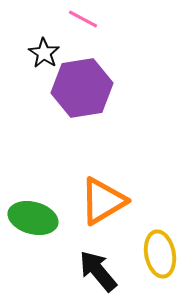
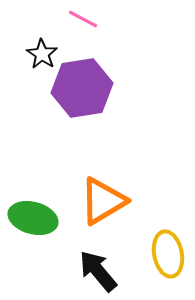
black star: moved 2 px left, 1 px down
yellow ellipse: moved 8 px right
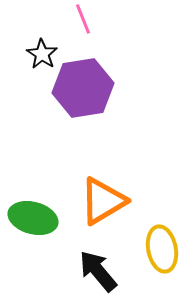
pink line: rotated 40 degrees clockwise
purple hexagon: moved 1 px right
yellow ellipse: moved 6 px left, 5 px up
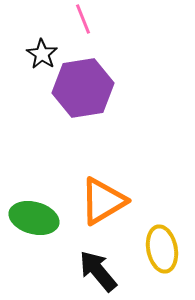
green ellipse: moved 1 px right
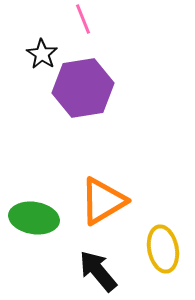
green ellipse: rotated 6 degrees counterclockwise
yellow ellipse: moved 1 px right
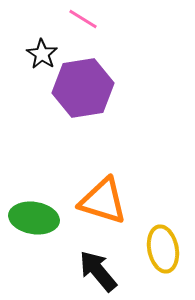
pink line: rotated 36 degrees counterclockwise
orange triangle: rotated 48 degrees clockwise
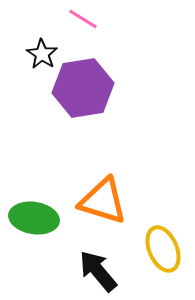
yellow ellipse: rotated 12 degrees counterclockwise
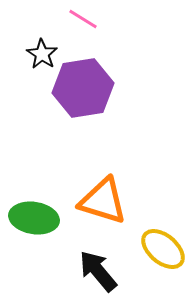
yellow ellipse: rotated 27 degrees counterclockwise
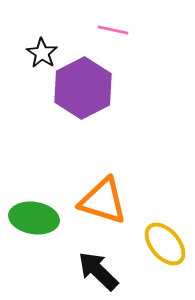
pink line: moved 30 px right, 11 px down; rotated 20 degrees counterclockwise
black star: moved 1 px up
purple hexagon: rotated 18 degrees counterclockwise
yellow ellipse: moved 2 px right, 5 px up; rotated 9 degrees clockwise
black arrow: rotated 6 degrees counterclockwise
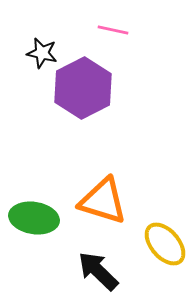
black star: rotated 20 degrees counterclockwise
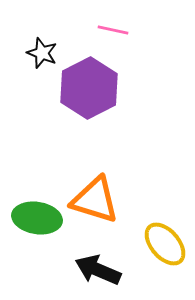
black star: rotated 8 degrees clockwise
purple hexagon: moved 6 px right
orange triangle: moved 8 px left, 1 px up
green ellipse: moved 3 px right
black arrow: moved 1 px up; rotated 21 degrees counterclockwise
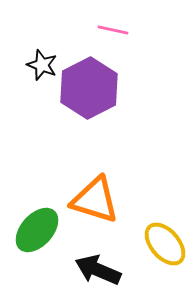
black star: moved 12 px down
green ellipse: moved 12 px down; rotated 57 degrees counterclockwise
